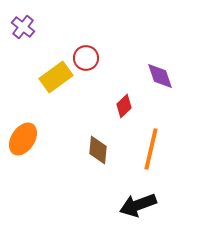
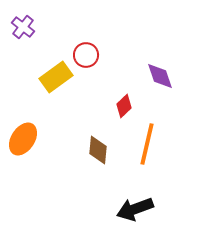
red circle: moved 3 px up
orange line: moved 4 px left, 5 px up
black arrow: moved 3 px left, 4 px down
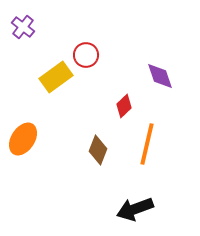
brown diamond: rotated 16 degrees clockwise
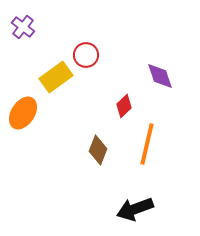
orange ellipse: moved 26 px up
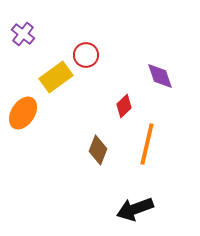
purple cross: moved 7 px down
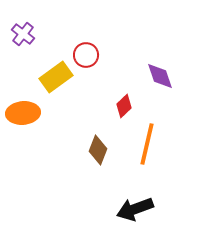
orange ellipse: rotated 52 degrees clockwise
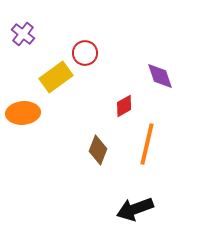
red circle: moved 1 px left, 2 px up
red diamond: rotated 15 degrees clockwise
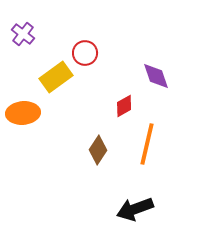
purple diamond: moved 4 px left
brown diamond: rotated 12 degrees clockwise
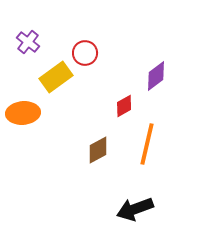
purple cross: moved 5 px right, 8 px down
purple diamond: rotated 72 degrees clockwise
brown diamond: rotated 28 degrees clockwise
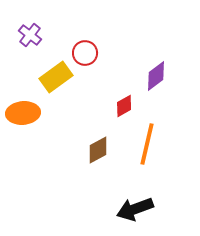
purple cross: moved 2 px right, 7 px up
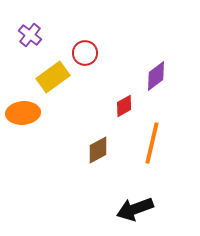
yellow rectangle: moved 3 px left
orange line: moved 5 px right, 1 px up
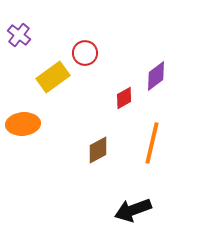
purple cross: moved 11 px left
red diamond: moved 8 px up
orange ellipse: moved 11 px down
black arrow: moved 2 px left, 1 px down
